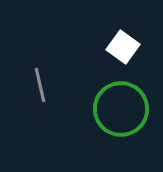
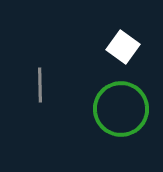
gray line: rotated 12 degrees clockwise
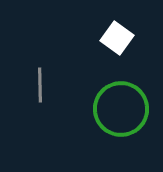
white square: moved 6 px left, 9 px up
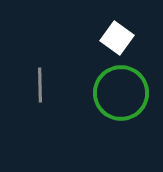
green circle: moved 16 px up
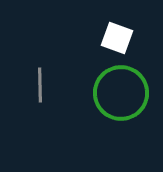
white square: rotated 16 degrees counterclockwise
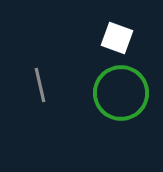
gray line: rotated 12 degrees counterclockwise
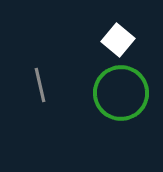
white square: moved 1 px right, 2 px down; rotated 20 degrees clockwise
